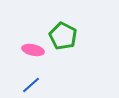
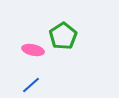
green pentagon: rotated 12 degrees clockwise
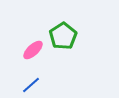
pink ellipse: rotated 55 degrees counterclockwise
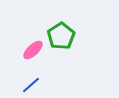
green pentagon: moved 2 px left
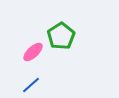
pink ellipse: moved 2 px down
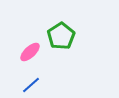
pink ellipse: moved 3 px left
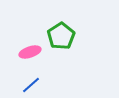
pink ellipse: rotated 25 degrees clockwise
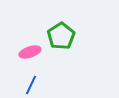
blue line: rotated 24 degrees counterclockwise
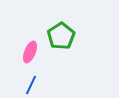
pink ellipse: rotated 50 degrees counterclockwise
